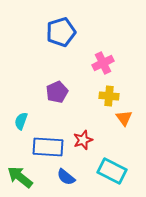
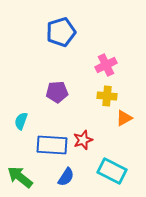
pink cross: moved 3 px right, 2 px down
purple pentagon: rotated 20 degrees clockwise
yellow cross: moved 2 px left
orange triangle: rotated 36 degrees clockwise
blue rectangle: moved 4 px right, 2 px up
blue semicircle: rotated 96 degrees counterclockwise
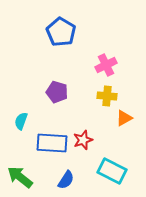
blue pentagon: rotated 24 degrees counterclockwise
purple pentagon: rotated 20 degrees clockwise
blue rectangle: moved 2 px up
blue semicircle: moved 3 px down
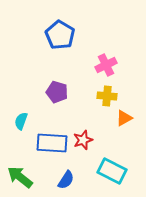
blue pentagon: moved 1 px left, 3 px down
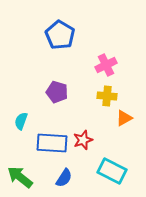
blue semicircle: moved 2 px left, 2 px up
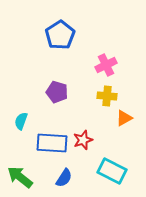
blue pentagon: rotated 8 degrees clockwise
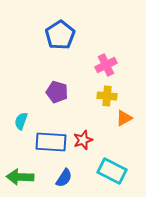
blue rectangle: moved 1 px left, 1 px up
green arrow: rotated 36 degrees counterclockwise
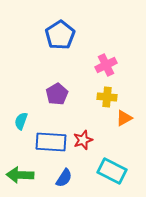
purple pentagon: moved 2 px down; rotated 25 degrees clockwise
yellow cross: moved 1 px down
green arrow: moved 2 px up
